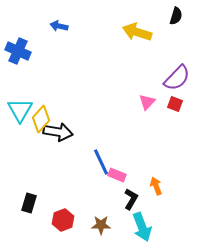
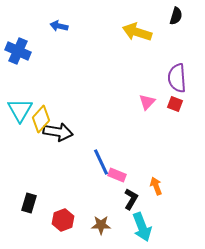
purple semicircle: rotated 132 degrees clockwise
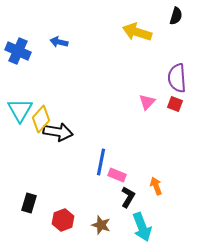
blue arrow: moved 16 px down
blue line: rotated 36 degrees clockwise
black L-shape: moved 3 px left, 2 px up
brown star: rotated 18 degrees clockwise
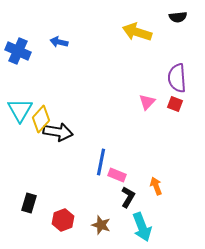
black semicircle: moved 2 px right, 1 px down; rotated 66 degrees clockwise
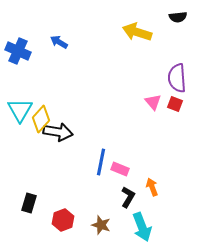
blue arrow: rotated 18 degrees clockwise
pink triangle: moved 6 px right; rotated 24 degrees counterclockwise
pink rectangle: moved 3 px right, 6 px up
orange arrow: moved 4 px left, 1 px down
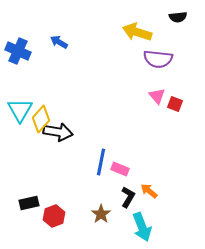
purple semicircle: moved 19 px left, 19 px up; rotated 80 degrees counterclockwise
pink triangle: moved 4 px right, 6 px up
orange arrow: moved 3 px left, 4 px down; rotated 30 degrees counterclockwise
black rectangle: rotated 60 degrees clockwise
red hexagon: moved 9 px left, 4 px up
brown star: moved 11 px up; rotated 18 degrees clockwise
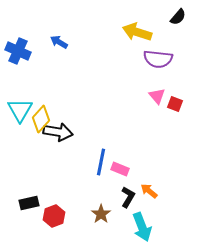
black semicircle: rotated 42 degrees counterclockwise
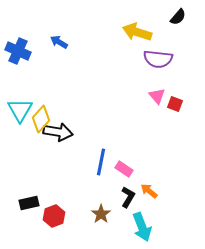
pink rectangle: moved 4 px right; rotated 12 degrees clockwise
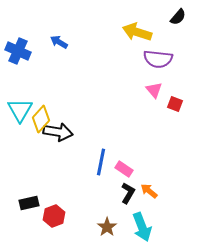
pink triangle: moved 3 px left, 6 px up
black L-shape: moved 4 px up
brown star: moved 6 px right, 13 px down
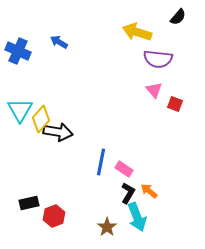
cyan arrow: moved 5 px left, 10 px up
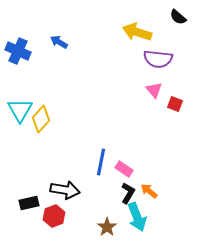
black semicircle: rotated 90 degrees clockwise
black arrow: moved 7 px right, 58 px down
